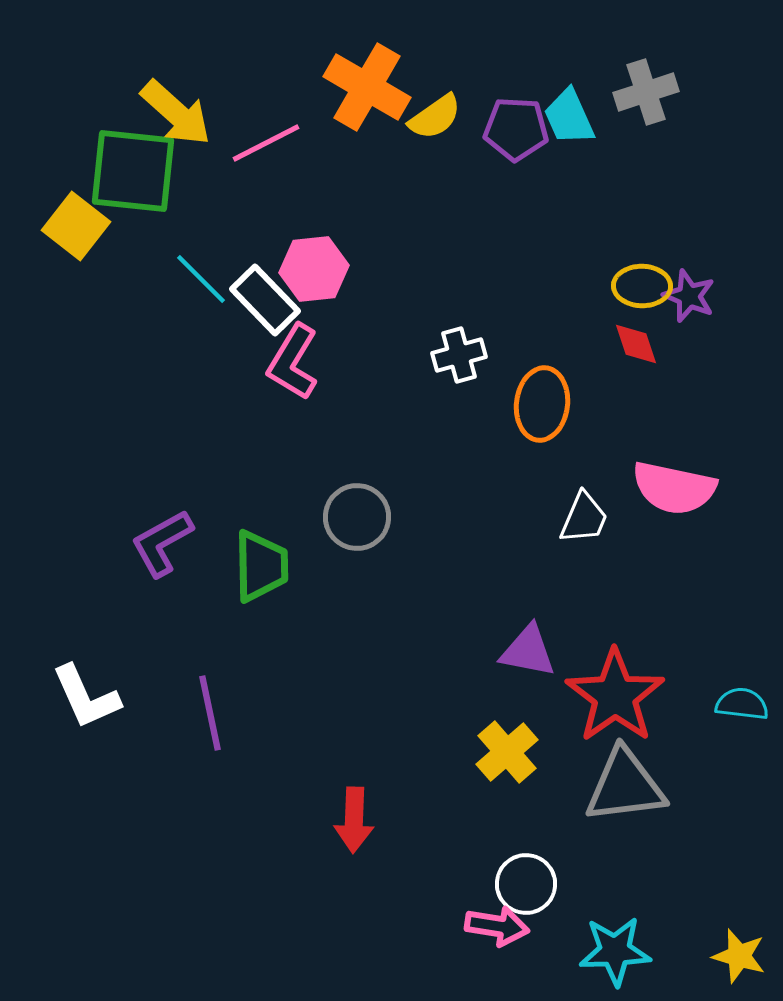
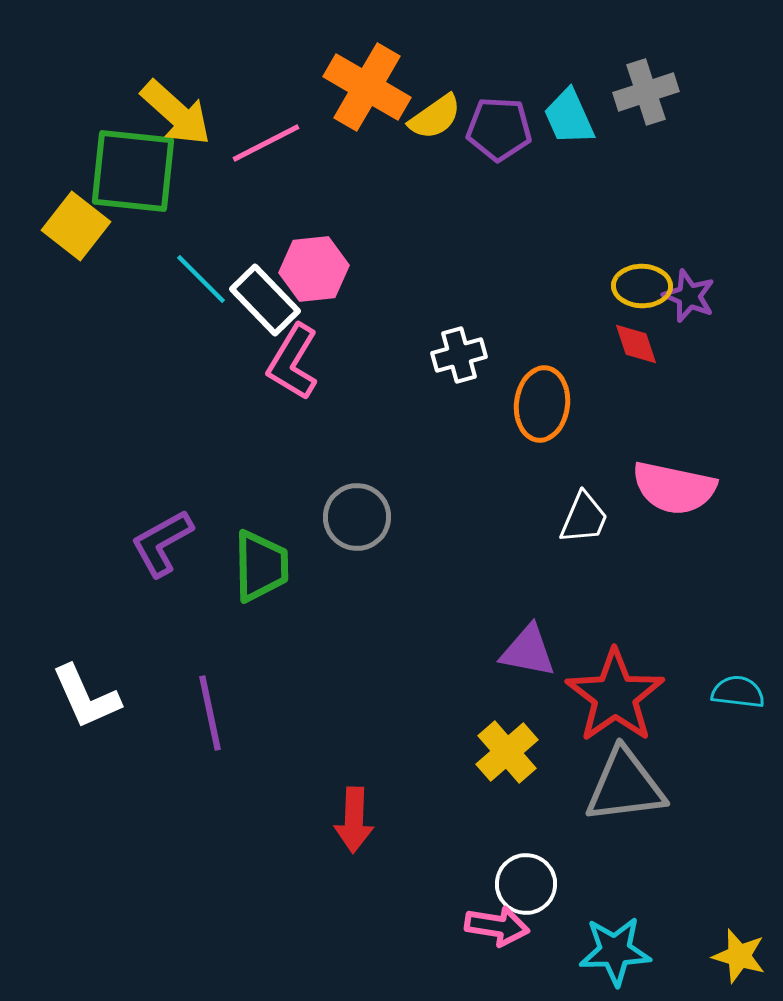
purple pentagon: moved 17 px left
cyan semicircle: moved 4 px left, 12 px up
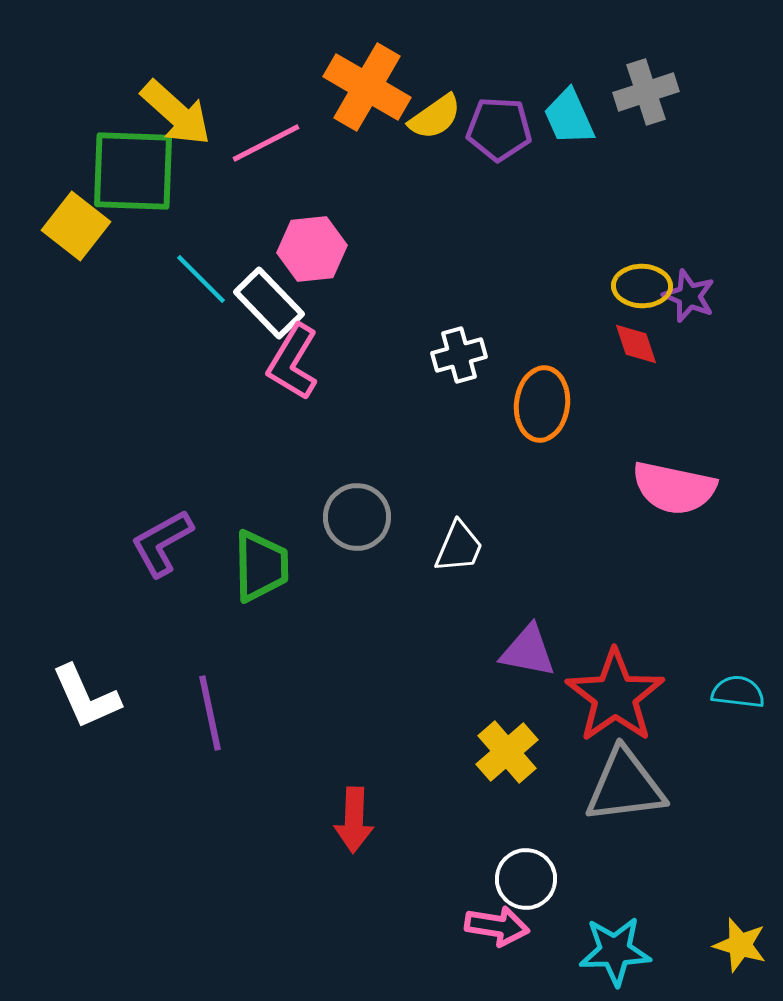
green square: rotated 4 degrees counterclockwise
pink hexagon: moved 2 px left, 20 px up
white rectangle: moved 4 px right, 3 px down
white trapezoid: moved 125 px left, 29 px down
white circle: moved 5 px up
yellow star: moved 1 px right, 11 px up
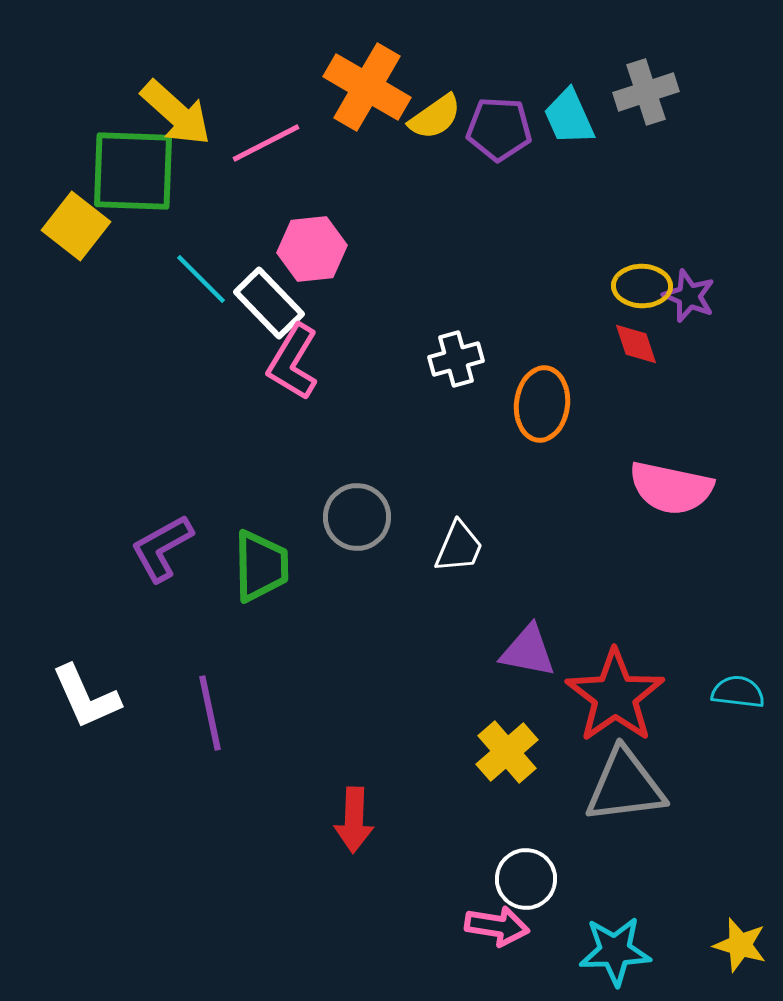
white cross: moved 3 px left, 4 px down
pink semicircle: moved 3 px left
purple L-shape: moved 5 px down
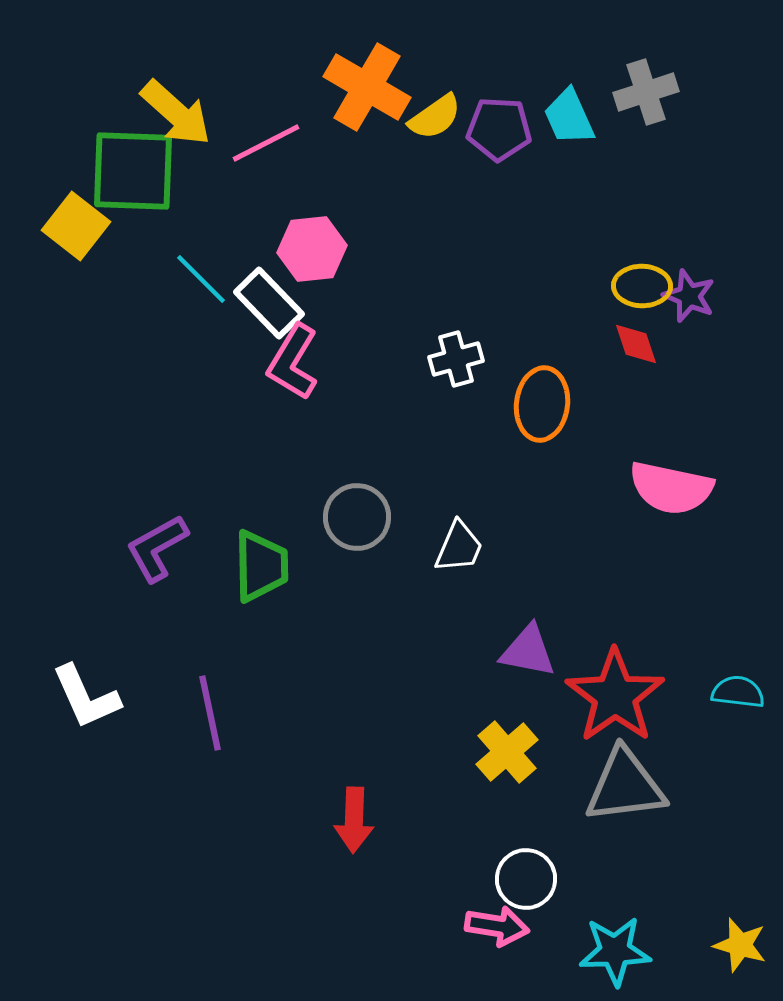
purple L-shape: moved 5 px left
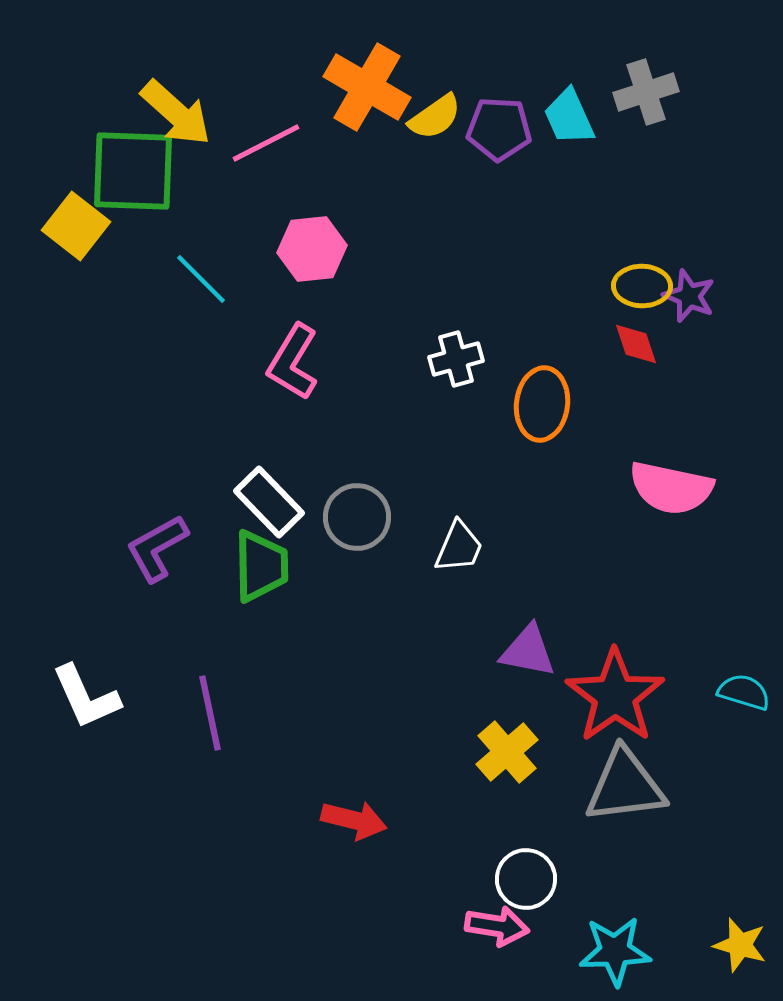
white rectangle: moved 199 px down
cyan semicircle: moved 6 px right; rotated 10 degrees clockwise
red arrow: rotated 78 degrees counterclockwise
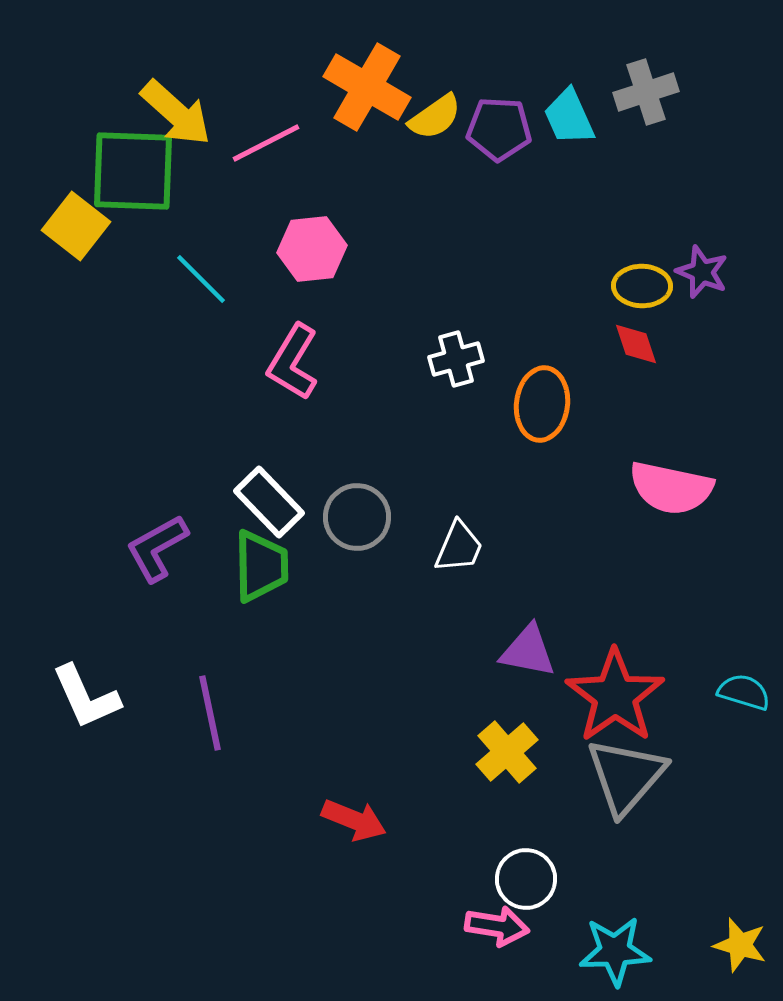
purple star: moved 13 px right, 24 px up
gray triangle: moved 1 px right, 10 px up; rotated 42 degrees counterclockwise
red arrow: rotated 8 degrees clockwise
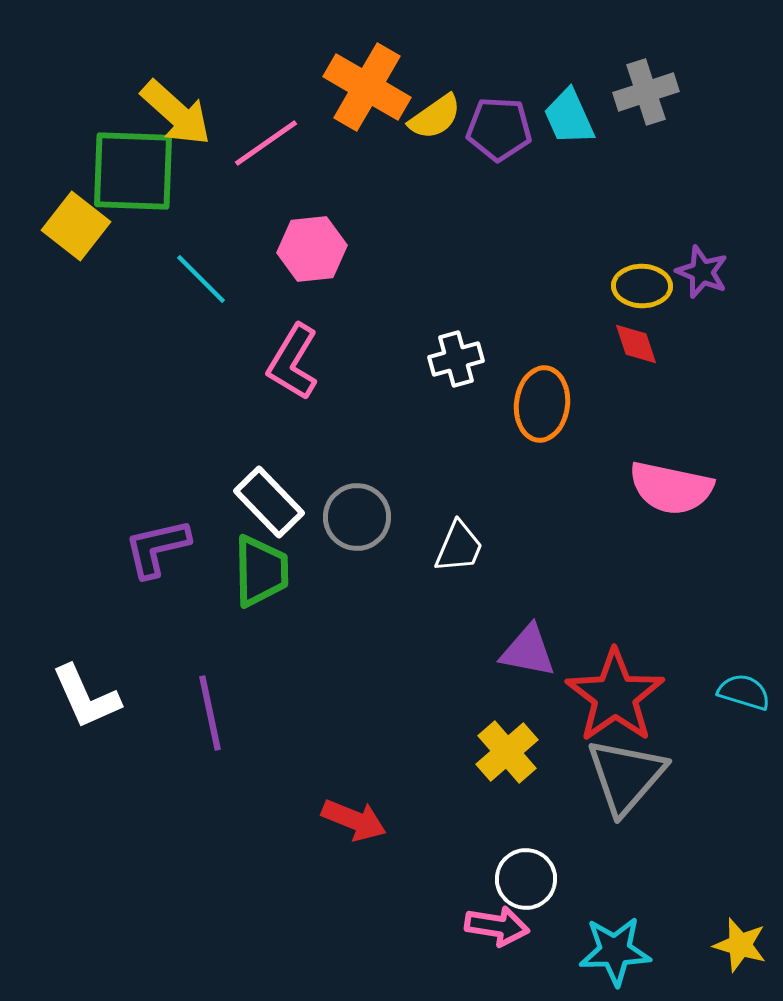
pink line: rotated 8 degrees counterclockwise
purple L-shape: rotated 16 degrees clockwise
green trapezoid: moved 5 px down
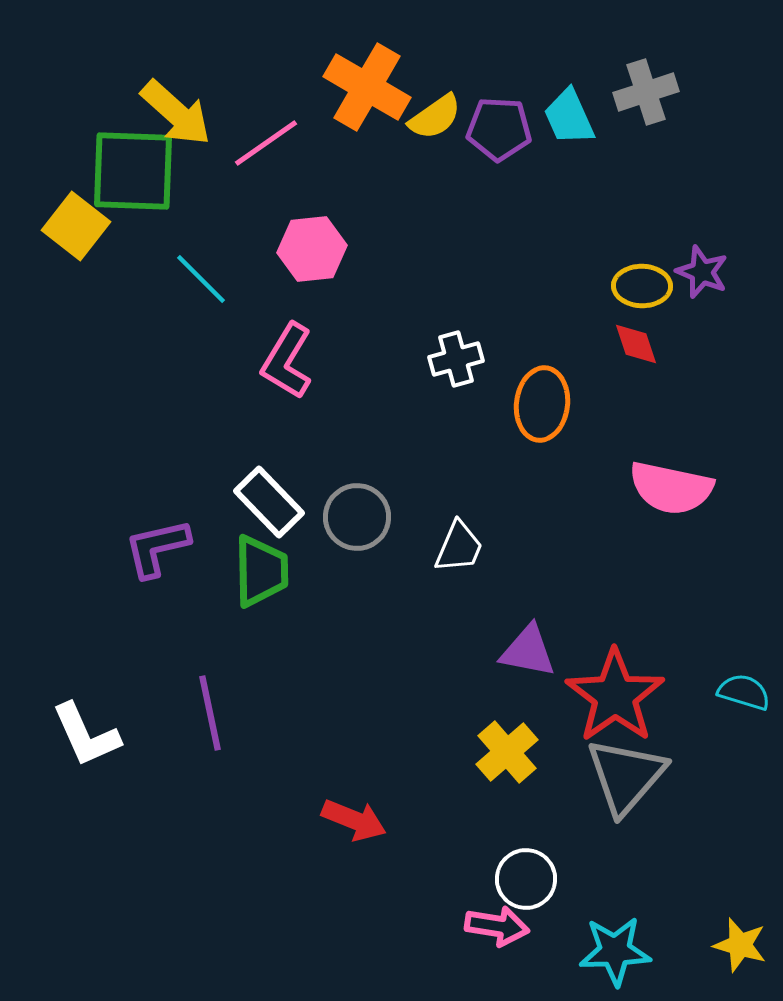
pink L-shape: moved 6 px left, 1 px up
white L-shape: moved 38 px down
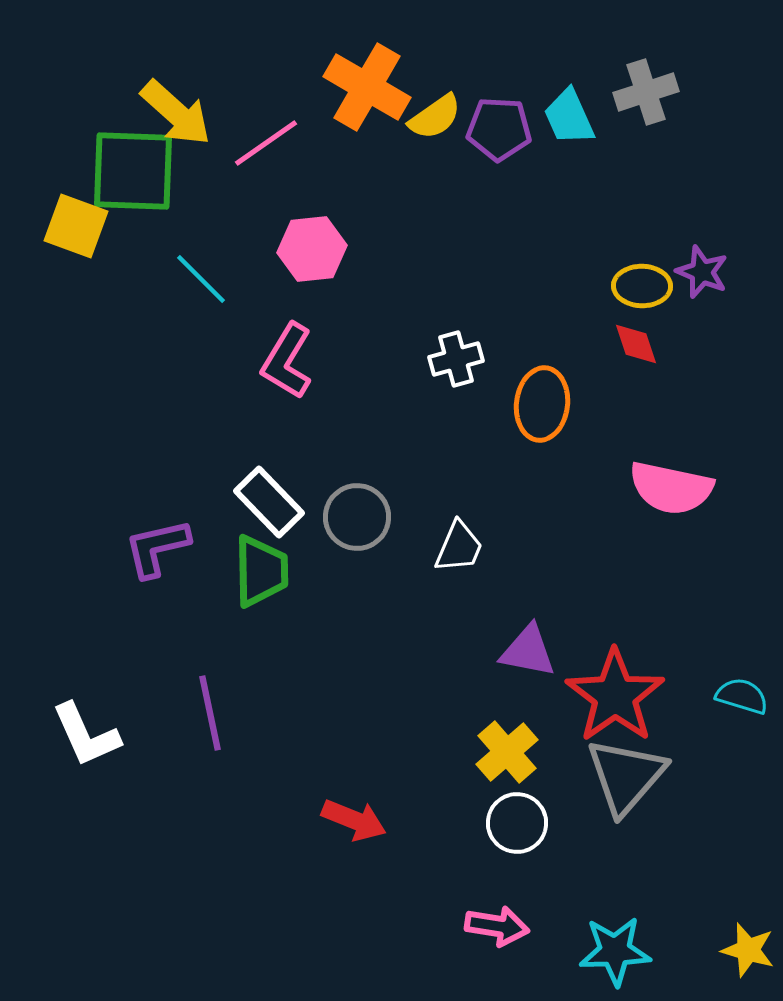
yellow square: rotated 18 degrees counterclockwise
cyan semicircle: moved 2 px left, 4 px down
white circle: moved 9 px left, 56 px up
yellow star: moved 8 px right, 5 px down
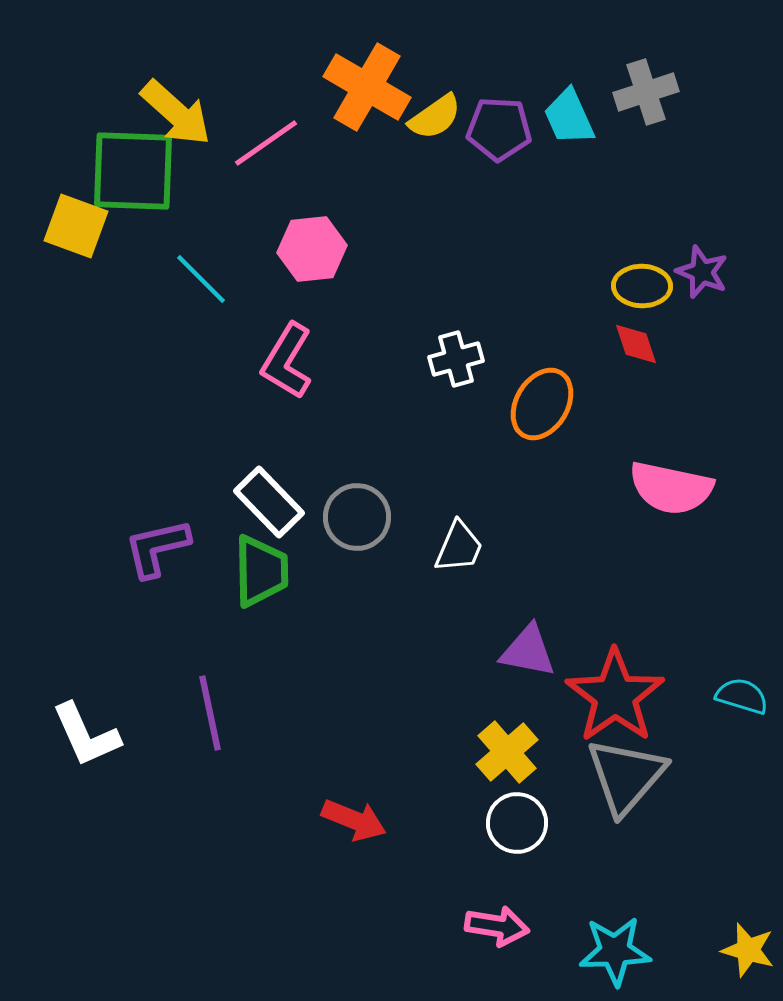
orange ellipse: rotated 24 degrees clockwise
